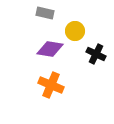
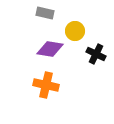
orange cross: moved 5 px left; rotated 10 degrees counterclockwise
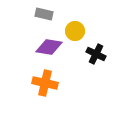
gray rectangle: moved 1 px left, 1 px down
purple diamond: moved 1 px left, 2 px up
orange cross: moved 1 px left, 2 px up
